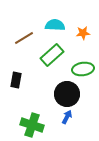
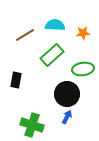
brown line: moved 1 px right, 3 px up
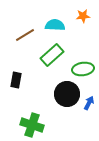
orange star: moved 17 px up
blue arrow: moved 22 px right, 14 px up
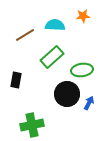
green rectangle: moved 2 px down
green ellipse: moved 1 px left, 1 px down
green cross: rotated 30 degrees counterclockwise
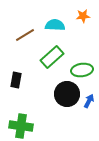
blue arrow: moved 2 px up
green cross: moved 11 px left, 1 px down; rotated 20 degrees clockwise
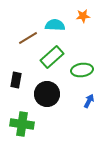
brown line: moved 3 px right, 3 px down
black circle: moved 20 px left
green cross: moved 1 px right, 2 px up
